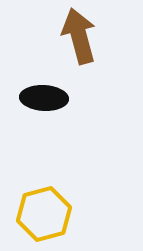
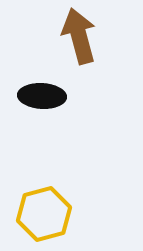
black ellipse: moved 2 px left, 2 px up
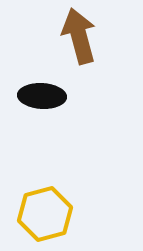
yellow hexagon: moved 1 px right
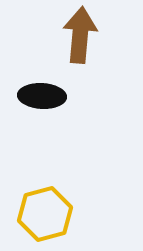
brown arrow: moved 1 px right, 1 px up; rotated 20 degrees clockwise
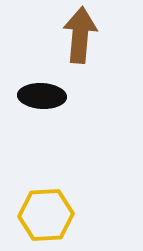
yellow hexagon: moved 1 px right, 1 px down; rotated 12 degrees clockwise
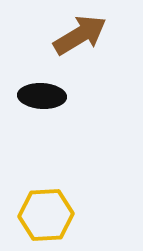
brown arrow: rotated 54 degrees clockwise
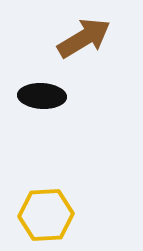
brown arrow: moved 4 px right, 3 px down
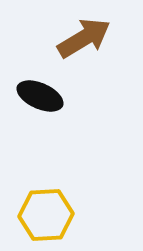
black ellipse: moved 2 px left; rotated 21 degrees clockwise
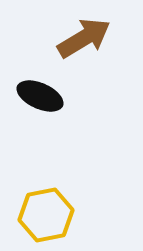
yellow hexagon: rotated 8 degrees counterclockwise
